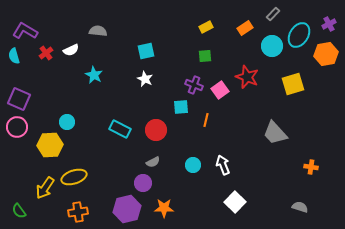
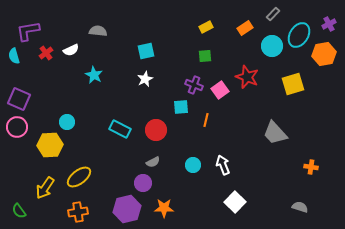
purple L-shape at (25, 31): moved 3 px right; rotated 40 degrees counterclockwise
orange hexagon at (326, 54): moved 2 px left
white star at (145, 79): rotated 21 degrees clockwise
yellow ellipse at (74, 177): moved 5 px right; rotated 20 degrees counterclockwise
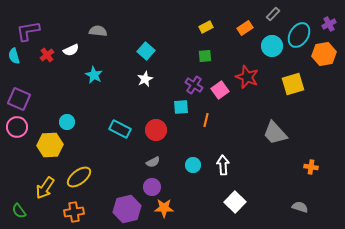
cyan square at (146, 51): rotated 36 degrees counterclockwise
red cross at (46, 53): moved 1 px right, 2 px down
purple cross at (194, 85): rotated 12 degrees clockwise
white arrow at (223, 165): rotated 18 degrees clockwise
purple circle at (143, 183): moved 9 px right, 4 px down
orange cross at (78, 212): moved 4 px left
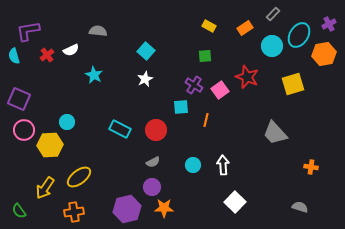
yellow rectangle at (206, 27): moved 3 px right, 1 px up; rotated 56 degrees clockwise
pink circle at (17, 127): moved 7 px right, 3 px down
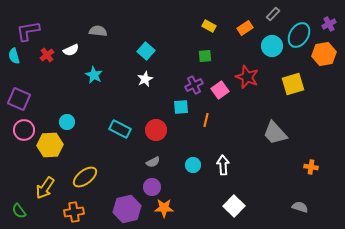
purple cross at (194, 85): rotated 30 degrees clockwise
yellow ellipse at (79, 177): moved 6 px right
white square at (235, 202): moved 1 px left, 4 px down
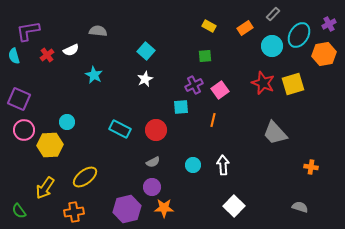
red star at (247, 77): moved 16 px right, 6 px down
orange line at (206, 120): moved 7 px right
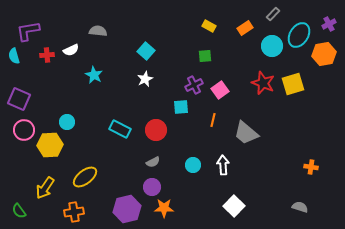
red cross at (47, 55): rotated 32 degrees clockwise
gray trapezoid at (275, 133): moved 29 px left; rotated 8 degrees counterclockwise
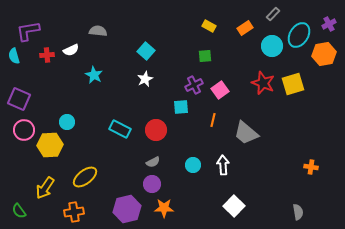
purple circle at (152, 187): moved 3 px up
gray semicircle at (300, 207): moved 2 px left, 5 px down; rotated 63 degrees clockwise
